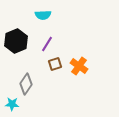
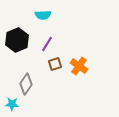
black hexagon: moved 1 px right, 1 px up
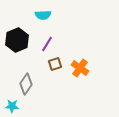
orange cross: moved 1 px right, 2 px down
cyan star: moved 2 px down
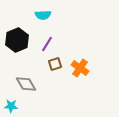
gray diamond: rotated 65 degrees counterclockwise
cyan star: moved 1 px left
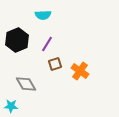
orange cross: moved 3 px down
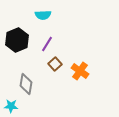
brown square: rotated 24 degrees counterclockwise
gray diamond: rotated 40 degrees clockwise
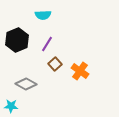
gray diamond: rotated 70 degrees counterclockwise
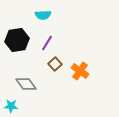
black hexagon: rotated 15 degrees clockwise
purple line: moved 1 px up
gray diamond: rotated 25 degrees clockwise
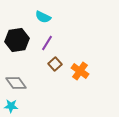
cyan semicircle: moved 2 px down; rotated 28 degrees clockwise
gray diamond: moved 10 px left, 1 px up
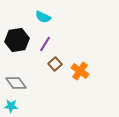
purple line: moved 2 px left, 1 px down
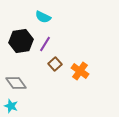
black hexagon: moved 4 px right, 1 px down
cyan star: rotated 16 degrees clockwise
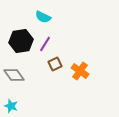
brown square: rotated 16 degrees clockwise
gray diamond: moved 2 px left, 8 px up
